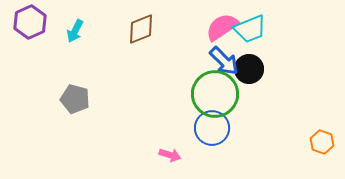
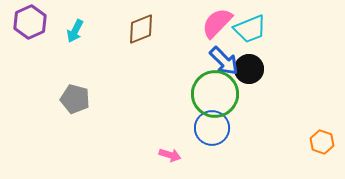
pink semicircle: moved 5 px left, 4 px up; rotated 12 degrees counterclockwise
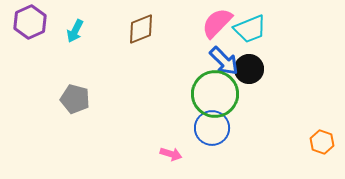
pink arrow: moved 1 px right, 1 px up
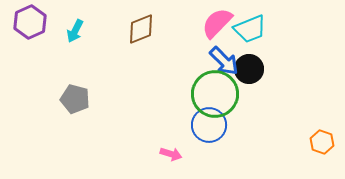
blue circle: moved 3 px left, 3 px up
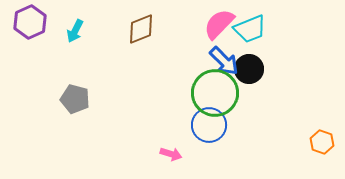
pink semicircle: moved 2 px right, 1 px down
green circle: moved 1 px up
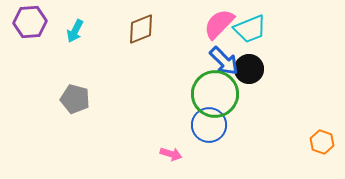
purple hexagon: rotated 20 degrees clockwise
green circle: moved 1 px down
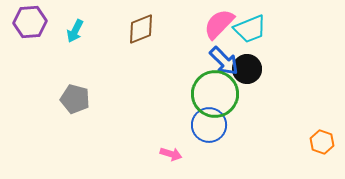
black circle: moved 2 px left
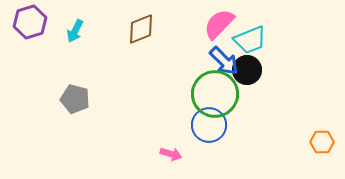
purple hexagon: rotated 12 degrees counterclockwise
cyan trapezoid: moved 11 px down
black circle: moved 1 px down
orange hexagon: rotated 20 degrees counterclockwise
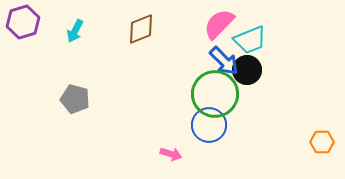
purple hexagon: moved 7 px left
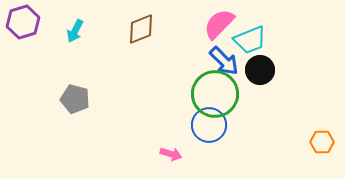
black circle: moved 13 px right
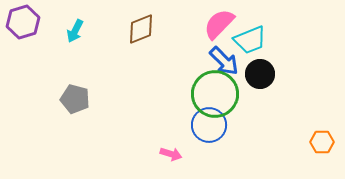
black circle: moved 4 px down
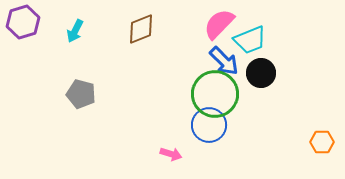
black circle: moved 1 px right, 1 px up
gray pentagon: moved 6 px right, 5 px up
